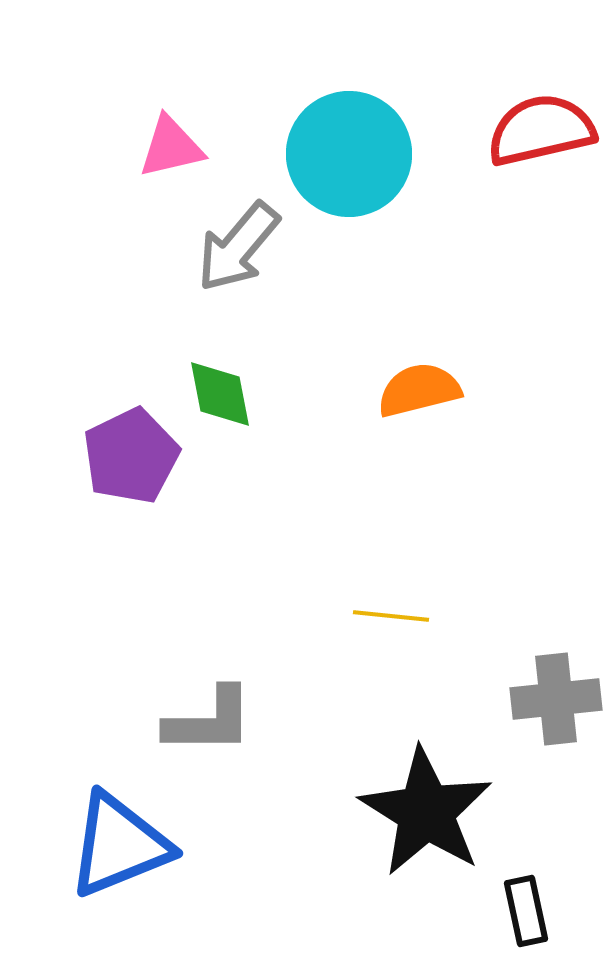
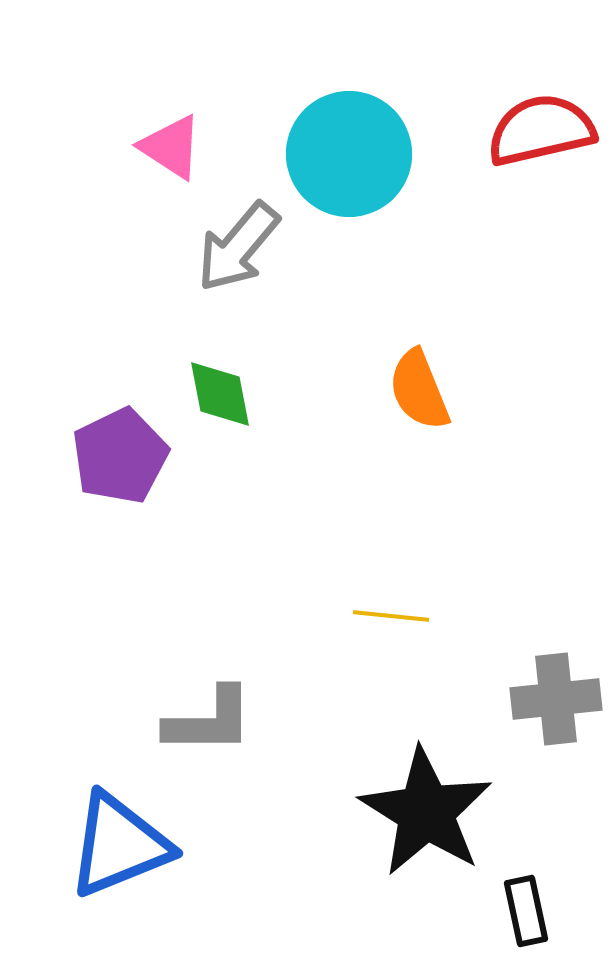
pink triangle: rotated 46 degrees clockwise
orange semicircle: rotated 98 degrees counterclockwise
purple pentagon: moved 11 px left
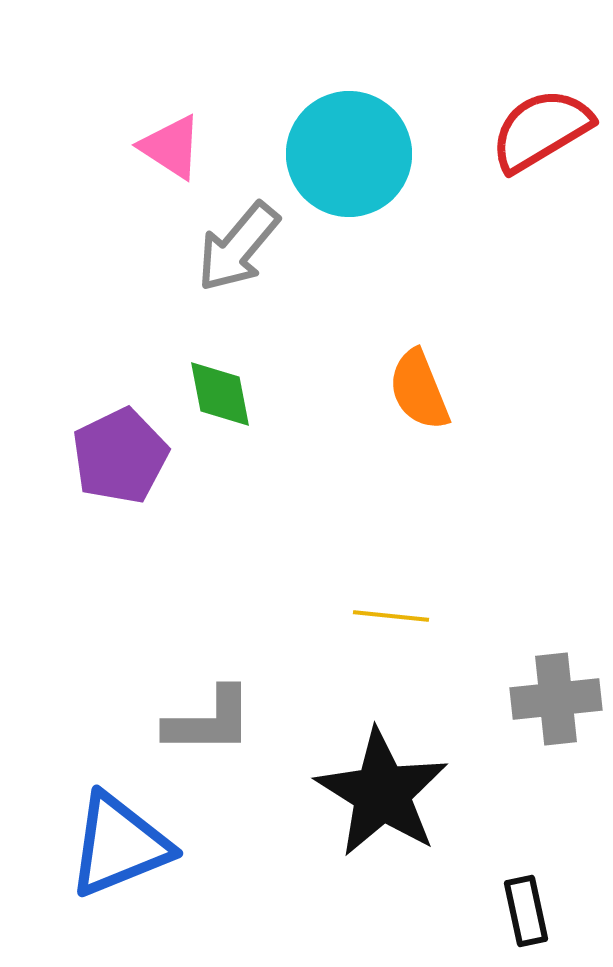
red semicircle: rotated 18 degrees counterclockwise
black star: moved 44 px left, 19 px up
